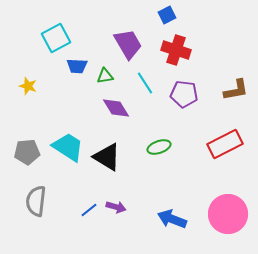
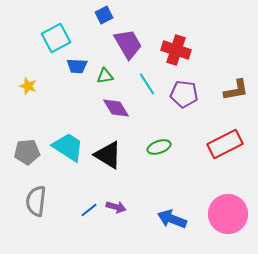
blue square: moved 63 px left
cyan line: moved 2 px right, 1 px down
black triangle: moved 1 px right, 2 px up
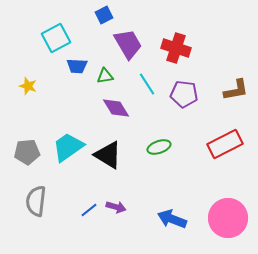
red cross: moved 2 px up
cyan trapezoid: rotated 68 degrees counterclockwise
pink circle: moved 4 px down
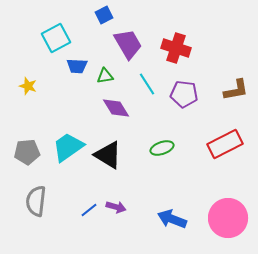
green ellipse: moved 3 px right, 1 px down
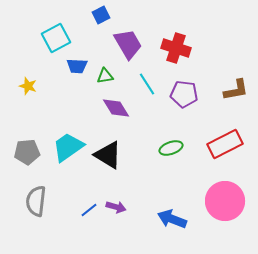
blue square: moved 3 px left
green ellipse: moved 9 px right
pink circle: moved 3 px left, 17 px up
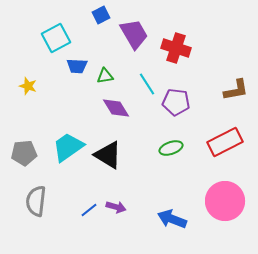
purple trapezoid: moved 6 px right, 10 px up
purple pentagon: moved 8 px left, 8 px down
red rectangle: moved 2 px up
gray pentagon: moved 3 px left, 1 px down
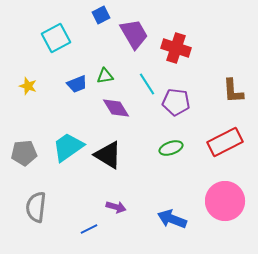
blue trapezoid: moved 18 px down; rotated 25 degrees counterclockwise
brown L-shape: moved 3 px left, 1 px down; rotated 96 degrees clockwise
gray semicircle: moved 6 px down
blue line: moved 19 px down; rotated 12 degrees clockwise
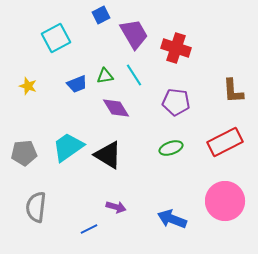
cyan line: moved 13 px left, 9 px up
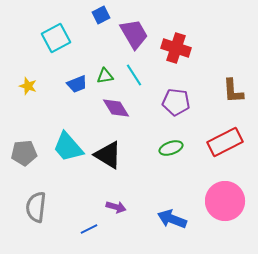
cyan trapezoid: rotated 96 degrees counterclockwise
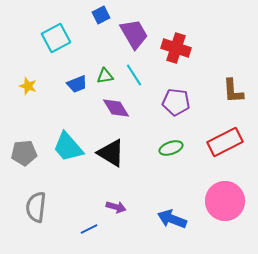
black triangle: moved 3 px right, 2 px up
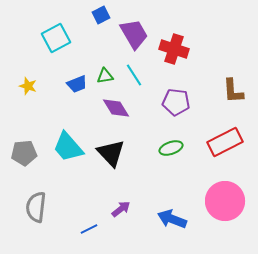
red cross: moved 2 px left, 1 px down
black triangle: rotated 16 degrees clockwise
purple arrow: moved 5 px right, 2 px down; rotated 54 degrees counterclockwise
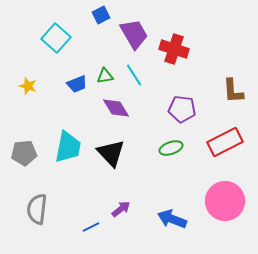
cyan square: rotated 20 degrees counterclockwise
purple pentagon: moved 6 px right, 7 px down
cyan trapezoid: rotated 128 degrees counterclockwise
gray semicircle: moved 1 px right, 2 px down
blue line: moved 2 px right, 2 px up
